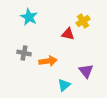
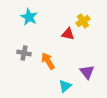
orange arrow: rotated 114 degrees counterclockwise
purple triangle: moved 1 px right, 1 px down
cyan triangle: moved 1 px right, 1 px down
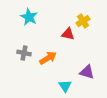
orange arrow: moved 3 px up; rotated 90 degrees clockwise
purple triangle: rotated 35 degrees counterclockwise
cyan triangle: rotated 24 degrees counterclockwise
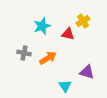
cyan star: moved 13 px right, 9 px down; rotated 24 degrees clockwise
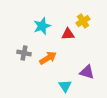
red triangle: rotated 16 degrees counterclockwise
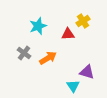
cyan star: moved 4 px left
gray cross: rotated 24 degrees clockwise
cyan triangle: moved 8 px right
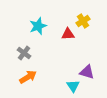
orange arrow: moved 20 px left, 19 px down
